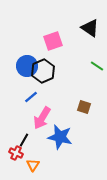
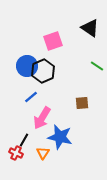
brown square: moved 2 px left, 4 px up; rotated 24 degrees counterclockwise
orange triangle: moved 10 px right, 12 px up
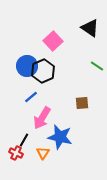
pink square: rotated 24 degrees counterclockwise
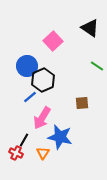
black hexagon: moved 9 px down
blue line: moved 1 px left
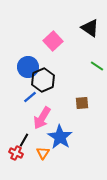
blue circle: moved 1 px right, 1 px down
blue star: rotated 20 degrees clockwise
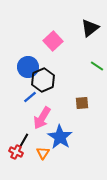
black triangle: rotated 48 degrees clockwise
red cross: moved 1 px up
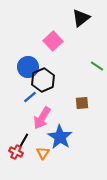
black triangle: moved 9 px left, 10 px up
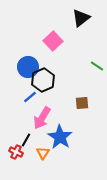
black line: moved 2 px right
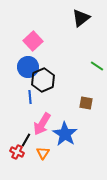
pink square: moved 20 px left
blue line: rotated 56 degrees counterclockwise
brown square: moved 4 px right; rotated 16 degrees clockwise
pink arrow: moved 6 px down
blue star: moved 5 px right, 3 px up
red cross: moved 1 px right
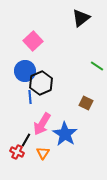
blue circle: moved 3 px left, 4 px down
black hexagon: moved 2 px left, 3 px down
brown square: rotated 16 degrees clockwise
